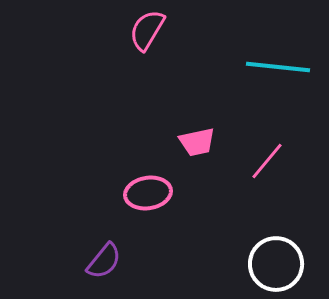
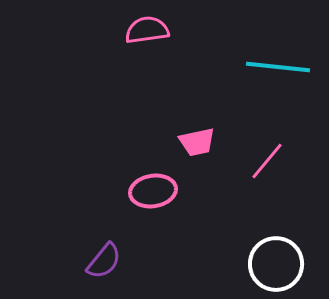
pink semicircle: rotated 51 degrees clockwise
pink ellipse: moved 5 px right, 2 px up
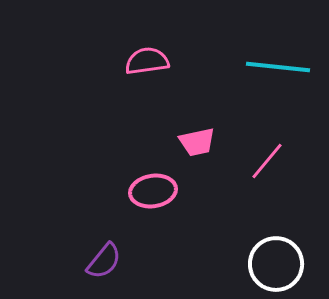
pink semicircle: moved 31 px down
